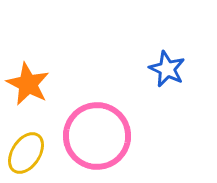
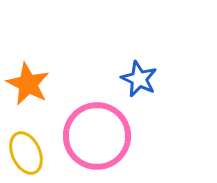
blue star: moved 28 px left, 10 px down
yellow ellipse: rotated 57 degrees counterclockwise
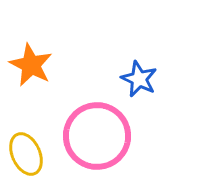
orange star: moved 3 px right, 19 px up
yellow ellipse: moved 1 px down
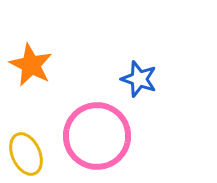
blue star: rotated 6 degrees counterclockwise
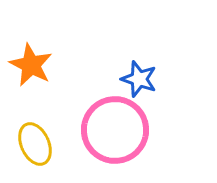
pink circle: moved 18 px right, 6 px up
yellow ellipse: moved 9 px right, 10 px up
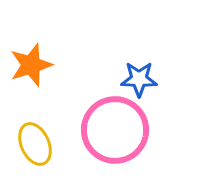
orange star: rotated 27 degrees clockwise
blue star: rotated 18 degrees counterclockwise
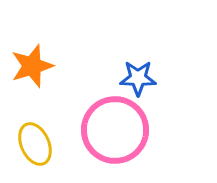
orange star: moved 1 px right, 1 px down
blue star: moved 1 px left, 1 px up
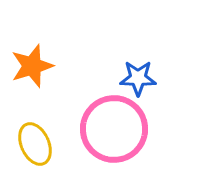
pink circle: moved 1 px left, 1 px up
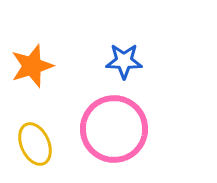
blue star: moved 14 px left, 17 px up
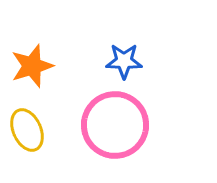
pink circle: moved 1 px right, 4 px up
yellow ellipse: moved 8 px left, 14 px up
